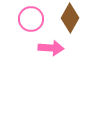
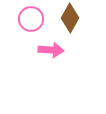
pink arrow: moved 2 px down
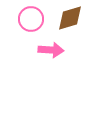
brown diamond: rotated 44 degrees clockwise
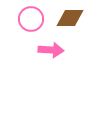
brown diamond: rotated 16 degrees clockwise
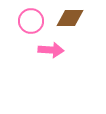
pink circle: moved 2 px down
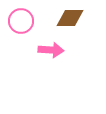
pink circle: moved 10 px left
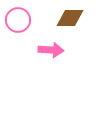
pink circle: moved 3 px left, 1 px up
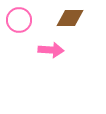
pink circle: moved 1 px right
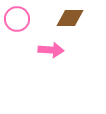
pink circle: moved 2 px left, 1 px up
